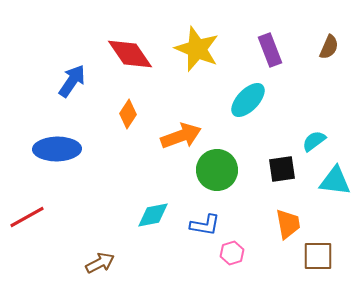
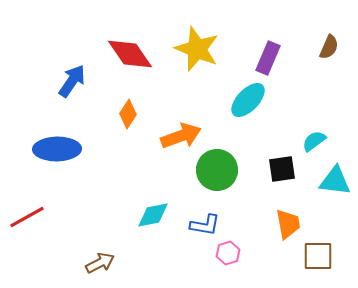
purple rectangle: moved 2 px left, 8 px down; rotated 44 degrees clockwise
pink hexagon: moved 4 px left
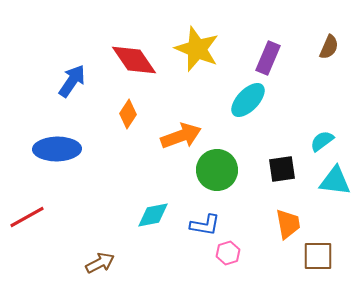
red diamond: moved 4 px right, 6 px down
cyan semicircle: moved 8 px right
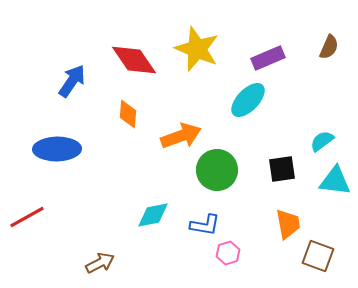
purple rectangle: rotated 44 degrees clockwise
orange diamond: rotated 28 degrees counterclockwise
brown square: rotated 20 degrees clockwise
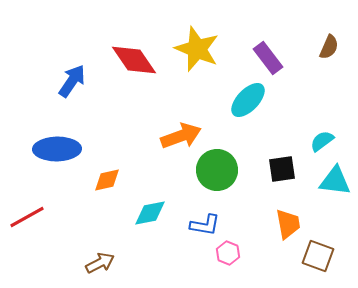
purple rectangle: rotated 76 degrees clockwise
orange diamond: moved 21 px left, 66 px down; rotated 72 degrees clockwise
cyan diamond: moved 3 px left, 2 px up
pink hexagon: rotated 20 degrees counterclockwise
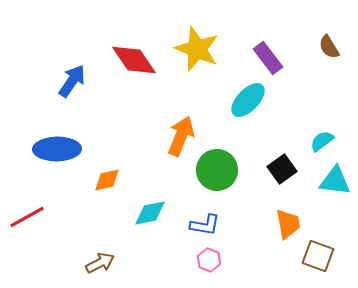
brown semicircle: rotated 125 degrees clockwise
orange arrow: rotated 48 degrees counterclockwise
black square: rotated 28 degrees counterclockwise
pink hexagon: moved 19 px left, 7 px down
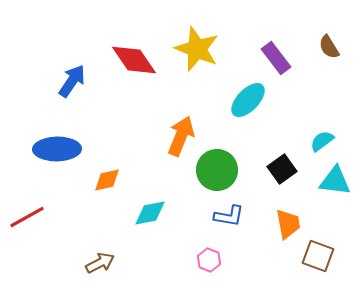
purple rectangle: moved 8 px right
blue L-shape: moved 24 px right, 9 px up
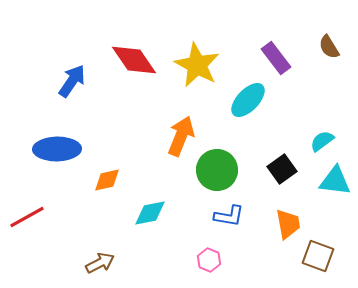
yellow star: moved 16 px down; rotated 6 degrees clockwise
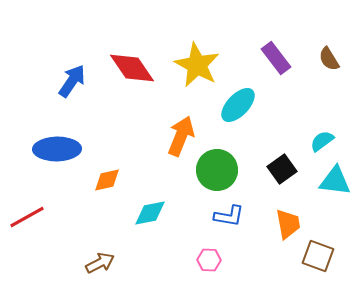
brown semicircle: moved 12 px down
red diamond: moved 2 px left, 8 px down
cyan ellipse: moved 10 px left, 5 px down
pink hexagon: rotated 20 degrees counterclockwise
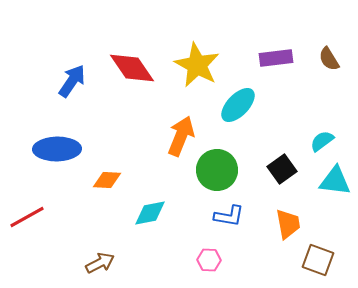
purple rectangle: rotated 60 degrees counterclockwise
orange diamond: rotated 16 degrees clockwise
brown square: moved 4 px down
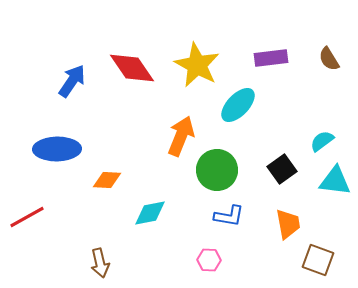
purple rectangle: moved 5 px left
brown arrow: rotated 104 degrees clockwise
